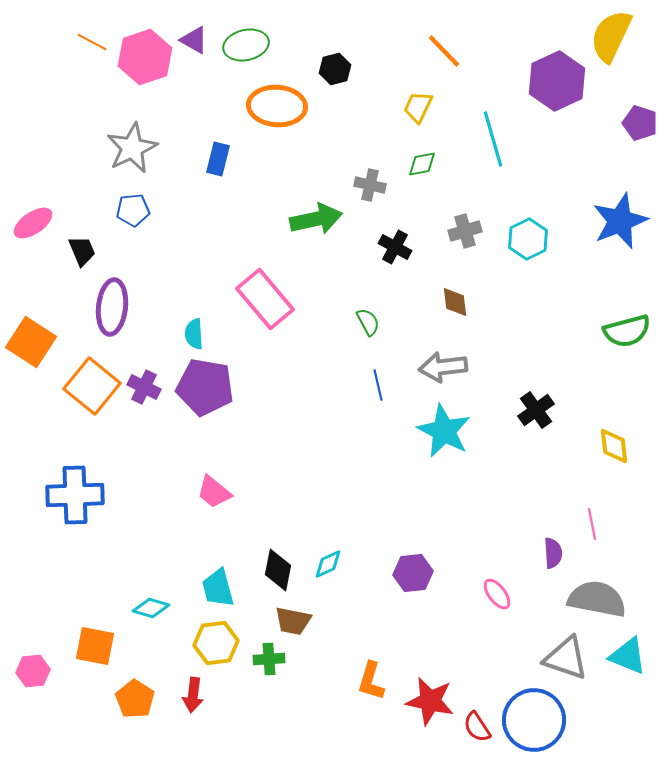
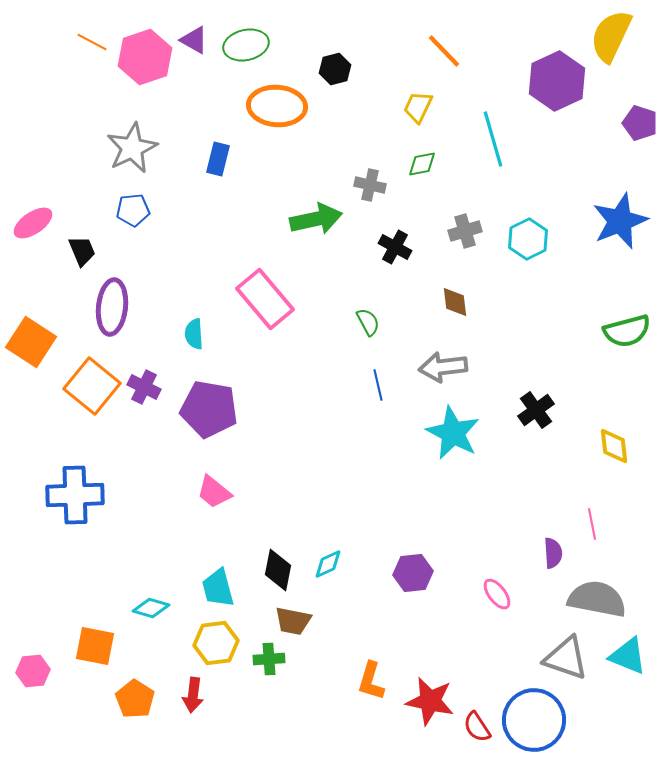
purple pentagon at (205, 387): moved 4 px right, 22 px down
cyan star at (444, 431): moved 9 px right, 2 px down
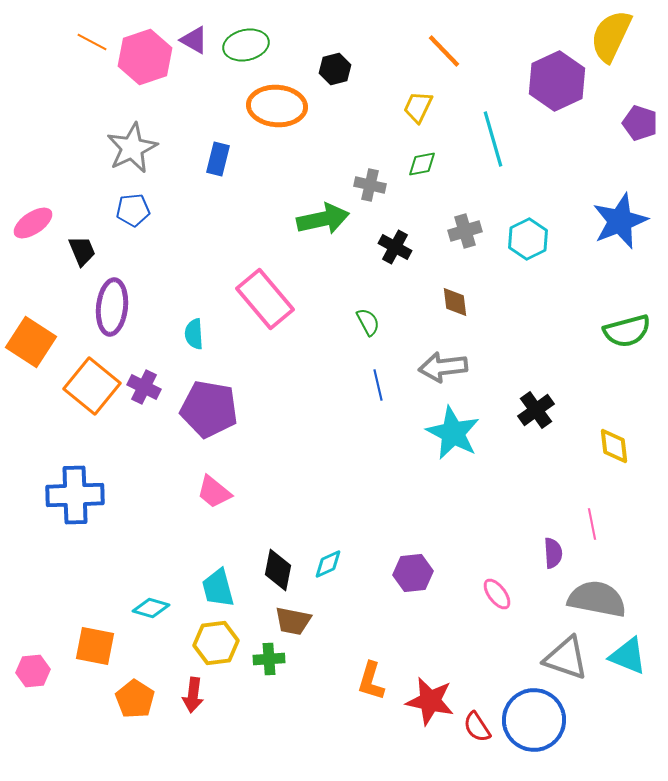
green arrow at (316, 219): moved 7 px right
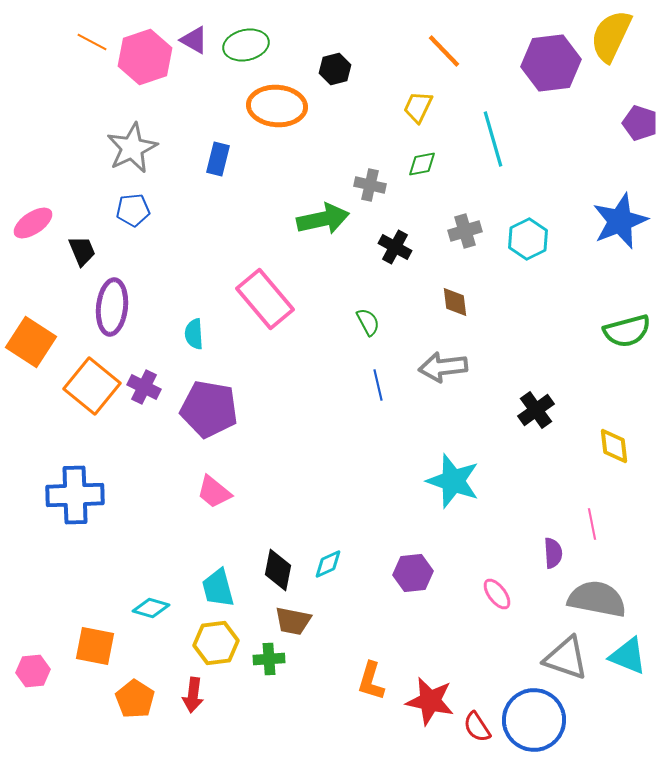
purple hexagon at (557, 81): moved 6 px left, 18 px up; rotated 18 degrees clockwise
cyan star at (453, 433): moved 48 px down; rotated 8 degrees counterclockwise
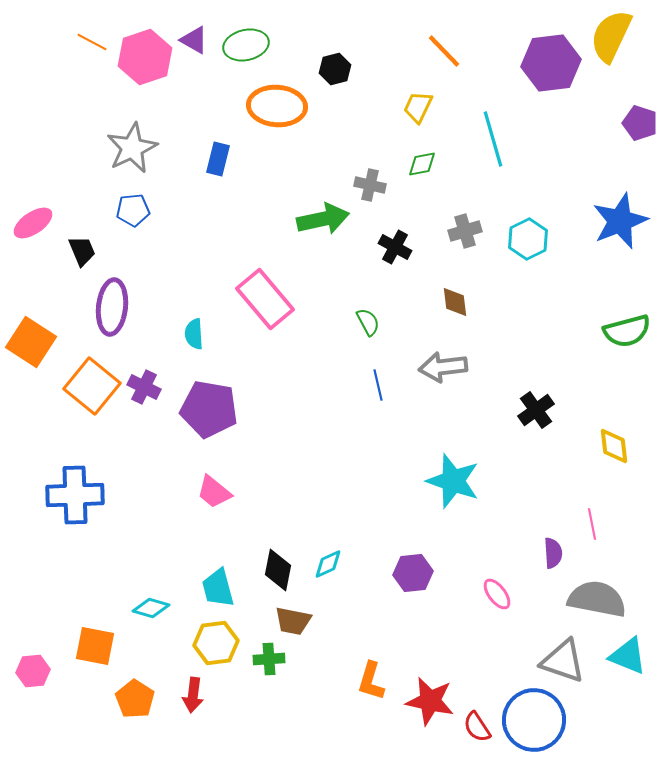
gray triangle at (566, 658): moved 3 px left, 3 px down
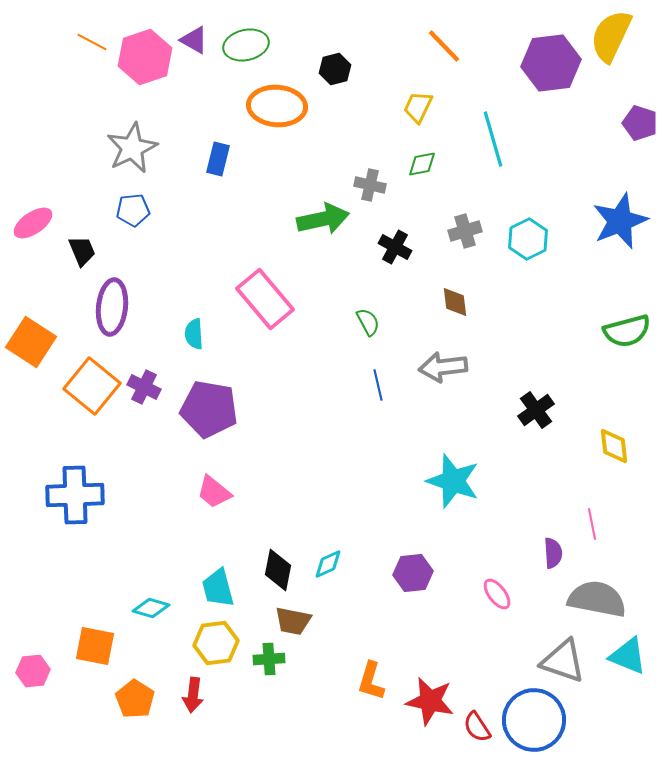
orange line at (444, 51): moved 5 px up
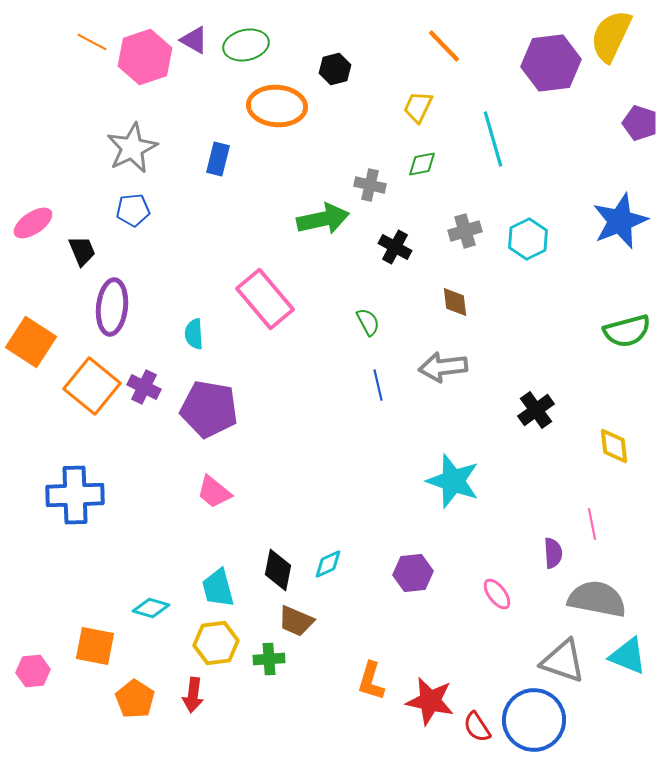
brown trapezoid at (293, 621): moved 3 px right; rotated 12 degrees clockwise
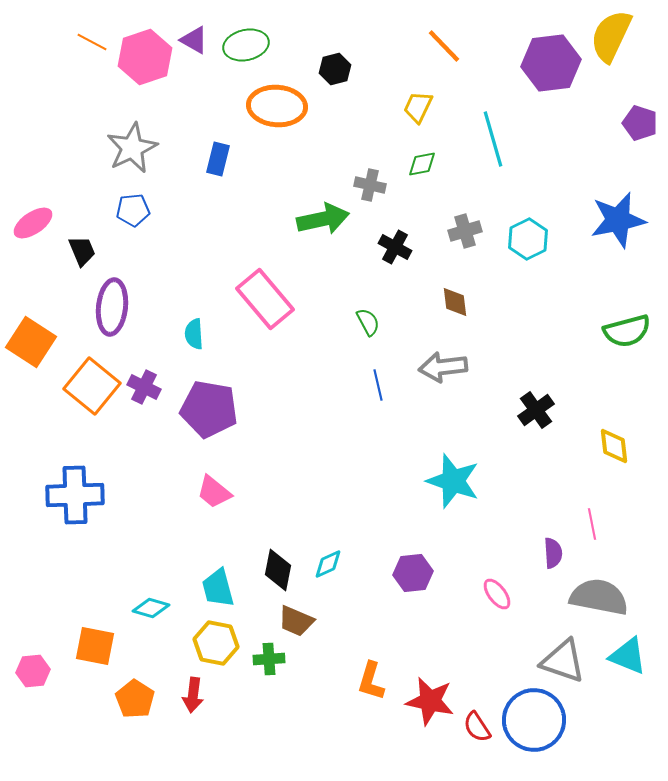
blue star at (620, 221): moved 2 px left, 1 px up; rotated 10 degrees clockwise
gray semicircle at (597, 599): moved 2 px right, 2 px up
yellow hexagon at (216, 643): rotated 18 degrees clockwise
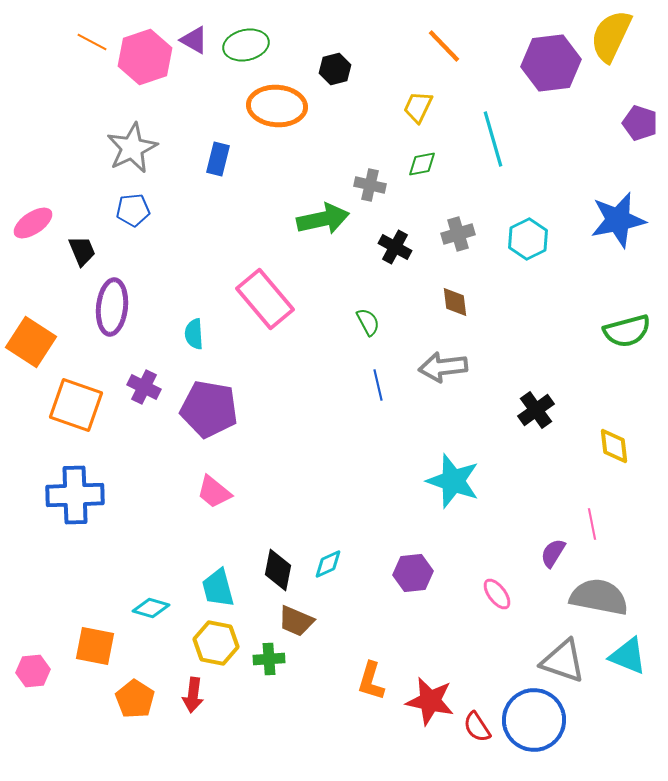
gray cross at (465, 231): moved 7 px left, 3 px down
orange square at (92, 386): moved 16 px left, 19 px down; rotated 20 degrees counterclockwise
purple semicircle at (553, 553): rotated 144 degrees counterclockwise
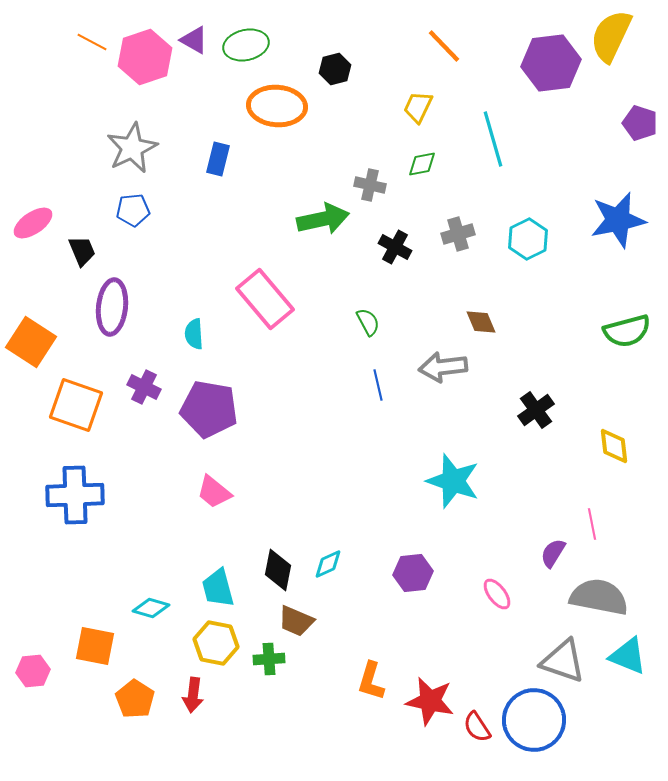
brown diamond at (455, 302): moved 26 px right, 20 px down; rotated 16 degrees counterclockwise
